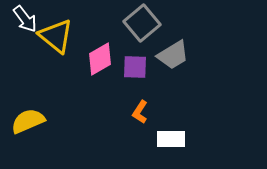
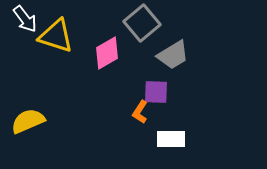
yellow triangle: rotated 21 degrees counterclockwise
pink diamond: moved 7 px right, 6 px up
purple square: moved 21 px right, 25 px down
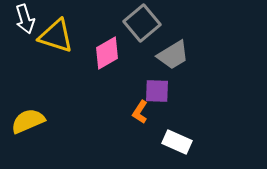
white arrow: rotated 20 degrees clockwise
purple square: moved 1 px right, 1 px up
white rectangle: moved 6 px right, 3 px down; rotated 24 degrees clockwise
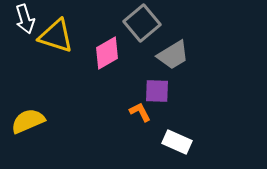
orange L-shape: rotated 120 degrees clockwise
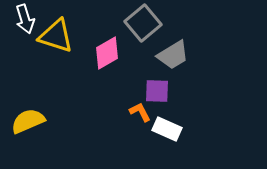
gray square: moved 1 px right
white rectangle: moved 10 px left, 13 px up
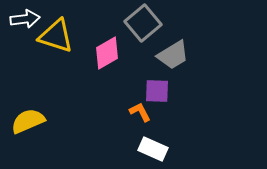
white arrow: rotated 80 degrees counterclockwise
white rectangle: moved 14 px left, 20 px down
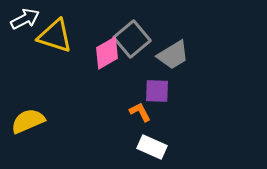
white arrow: rotated 20 degrees counterclockwise
gray square: moved 11 px left, 16 px down
yellow triangle: moved 1 px left
white rectangle: moved 1 px left, 2 px up
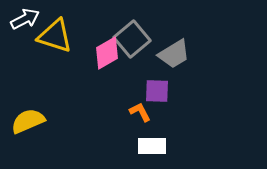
gray trapezoid: moved 1 px right, 1 px up
white rectangle: moved 1 px up; rotated 24 degrees counterclockwise
